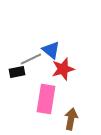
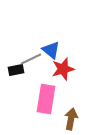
black rectangle: moved 1 px left, 2 px up
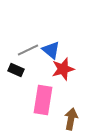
gray line: moved 3 px left, 9 px up
black rectangle: rotated 35 degrees clockwise
pink rectangle: moved 3 px left, 1 px down
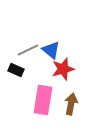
brown arrow: moved 15 px up
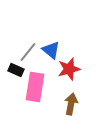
gray line: moved 2 px down; rotated 25 degrees counterclockwise
red star: moved 6 px right
pink rectangle: moved 8 px left, 13 px up
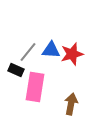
blue triangle: rotated 36 degrees counterclockwise
red star: moved 3 px right, 15 px up
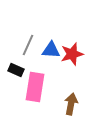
gray line: moved 7 px up; rotated 15 degrees counterclockwise
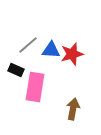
gray line: rotated 25 degrees clockwise
brown arrow: moved 2 px right, 5 px down
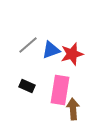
blue triangle: rotated 24 degrees counterclockwise
black rectangle: moved 11 px right, 16 px down
pink rectangle: moved 25 px right, 3 px down
brown arrow: rotated 15 degrees counterclockwise
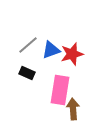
black rectangle: moved 13 px up
